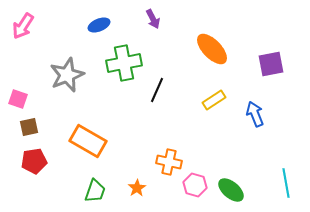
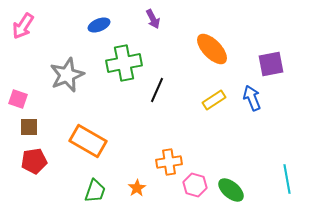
blue arrow: moved 3 px left, 16 px up
brown square: rotated 12 degrees clockwise
orange cross: rotated 20 degrees counterclockwise
cyan line: moved 1 px right, 4 px up
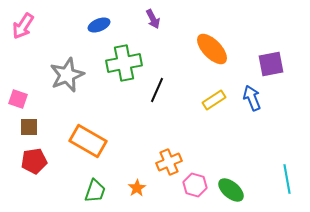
orange cross: rotated 15 degrees counterclockwise
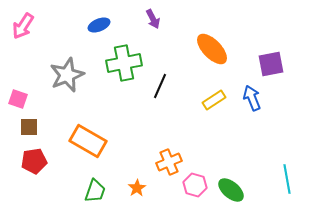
black line: moved 3 px right, 4 px up
